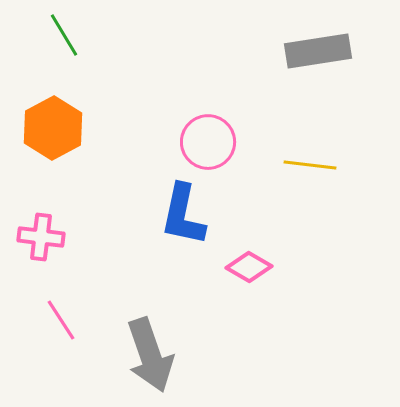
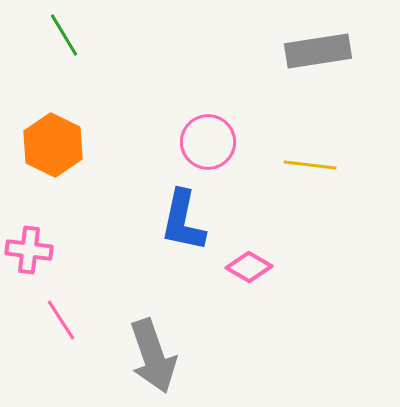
orange hexagon: moved 17 px down; rotated 6 degrees counterclockwise
blue L-shape: moved 6 px down
pink cross: moved 12 px left, 13 px down
gray arrow: moved 3 px right, 1 px down
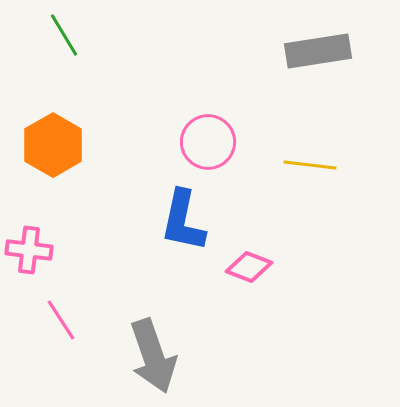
orange hexagon: rotated 4 degrees clockwise
pink diamond: rotated 9 degrees counterclockwise
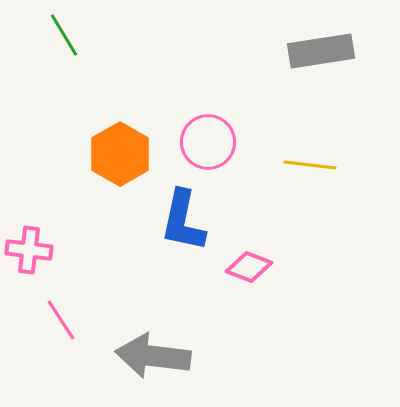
gray rectangle: moved 3 px right
orange hexagon: moved 67 px right, 9 px down
gray arrow: rotated 116 degrees clockwise
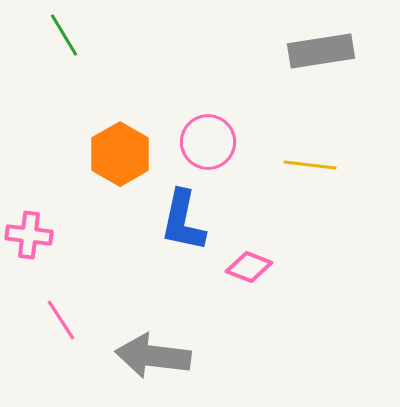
pink cross: moved 15 px up
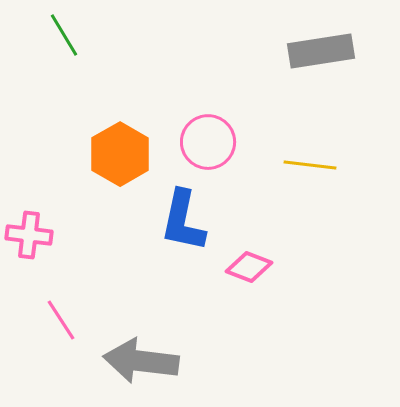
gray arrow: moved 12 px left, 5 px down
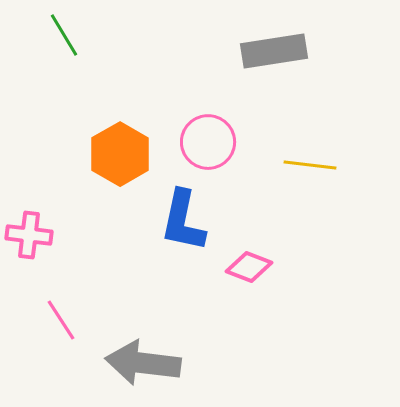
gray rectangle: moved 47 px left
gray arrow: moved 2 px right, 2 px down
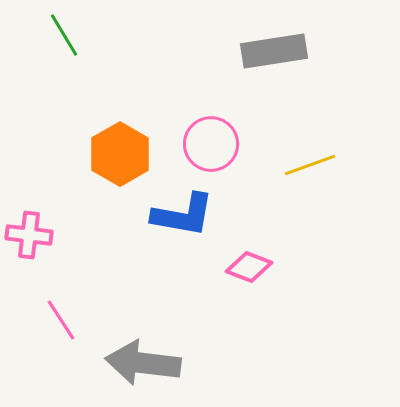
pink circle: moved 3 px right, 2 px down
yellow line: rotated 27 degrees counterclockwise
blue L-shape: moved 6 px up; rotated 92 degrees counterclockwise
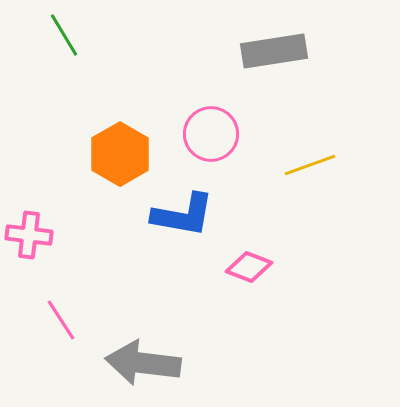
pink circle: moved 10 px up
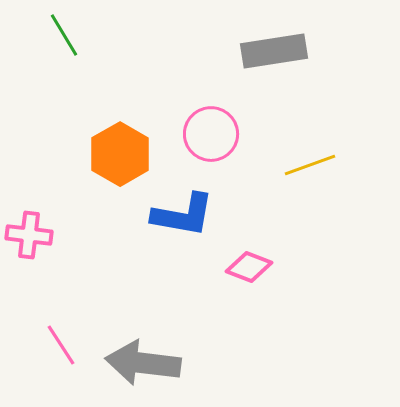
pink line: moved 25 px down
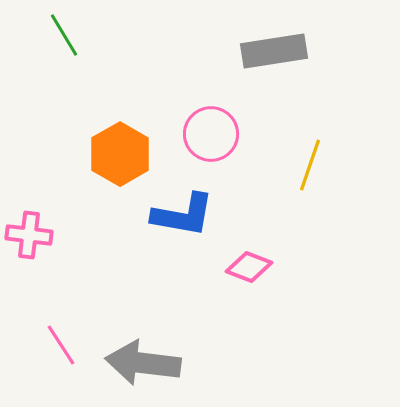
yellow line: rotated 51 degrees counterclockwise
